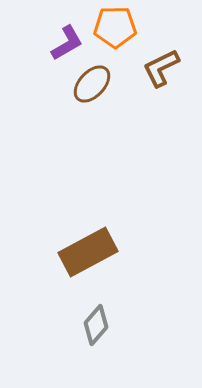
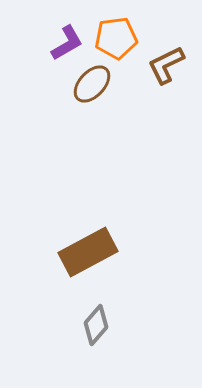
orange pentagon: moved 1 px right, 11 px down; rotated 6 degrees counterclockwise
brown L-shape: moved 5 px right, 3 px up
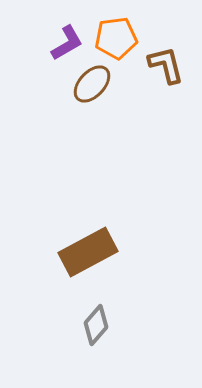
brown L-shape: rotated 102 degrees clockwise
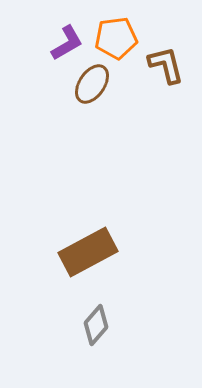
brown ellipse: rotated 9 degrees counterclockwise
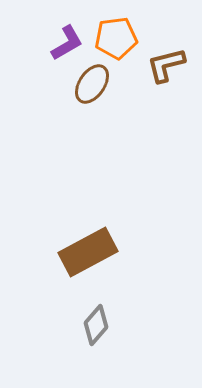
brown L-shape: rotated 90 degrees counterclockwise
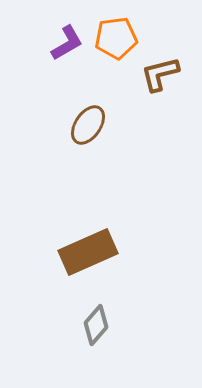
brown L-shape: moved 6 px left, 9 px down
brown ellipse: moved 4 px left, 41 px down
brown rectangle: rotated 4 degrees clockwise
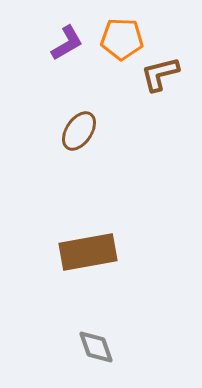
orange pentagon: moved 6 px right, 1 px down; rotated 9 degrees clockwise
brown ellipse: moved 9 px left, 6 px down
brown rectangle: rotated 14 degrees clockwise
gray diamond: moved 22 px down; rotated 60 degrees counterclockwise
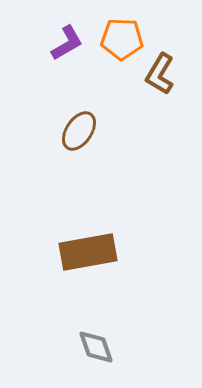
brown L-shape: rotated 45 degrees counterclockwise
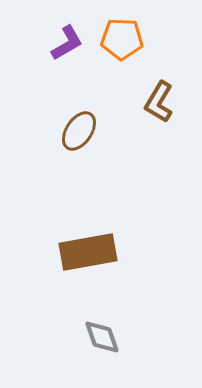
brown L-shape: moved 1 px left, 28 px down
gray diamond: moved 6 px right, 10 px up
